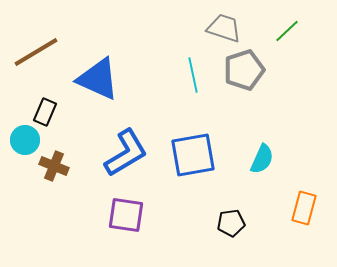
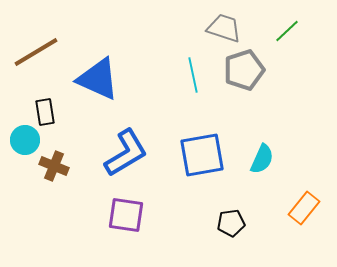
black rectangle: rotated 32 degrees counterclockwise
blue square: moved 9 px right
orange rectangle: rotated 24 degrees clockwise
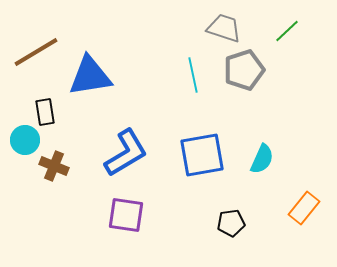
blue triangle: moved 8 px left, 3 px up; rotated 33 degrees counterclockwise
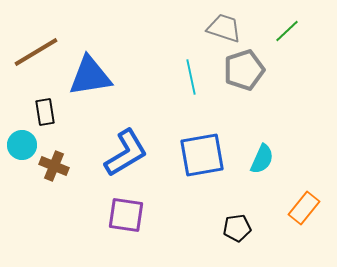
cyan line: moved 2 px left, 2 px down
cyan circle: moved 3 px left, 5 px down
black pentagon: moved 6 px right, 5 px down
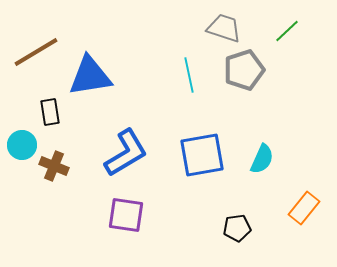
cyan line: moved 2 px left, 2 px up
black rectangle: moved 5 px right
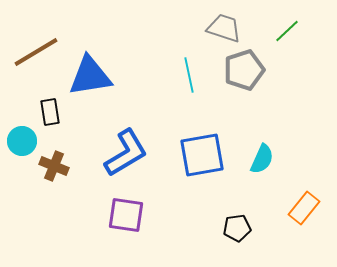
cyan circle: moved 4 px up
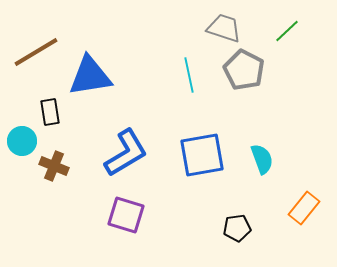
gray pentagon: rotated 27 degrees counterclockwise
cyan semicircle: rotated 44 degrees counterclockwise
purple square: rotated 9 degrees clockwise
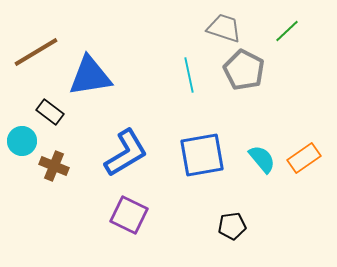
black rectangle: rotated 44 degrees counterclockwise
cyan semicircle: rotated 20 degrees counterclockwise
orange rectangle: moved 50 px up; rotated 16 degrees clockwise
purple square: moved 3 px right; rotated 9 degrees clockwise
black pentagon: moved 5 px left, 2 px up
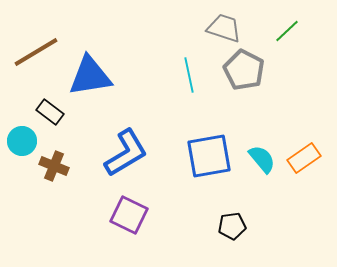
blue square: moved 7 px right, 1 px down
